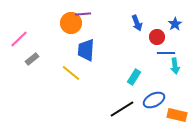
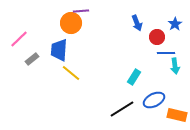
purple line: moved 2 px left, 3 px up
blue trapezoid: moved 27 px left
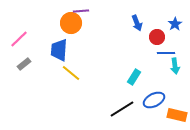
gray rectangle: moved 8 px left, 5 px down
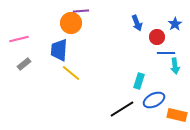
pink line: rotated 30 degrees clockwise
cyan rectangle: moved 5 px right, 4 px down; rotated 14 degrees counterclockwise
